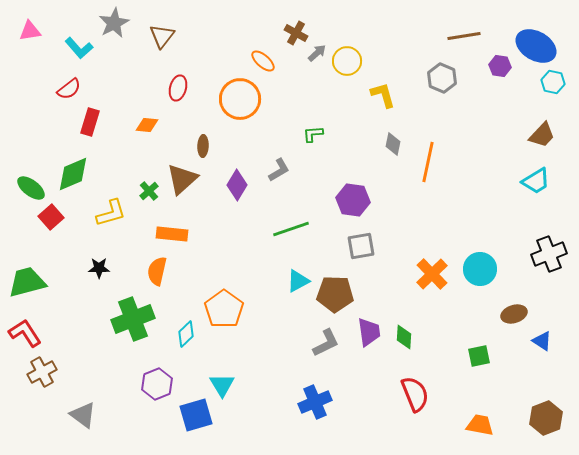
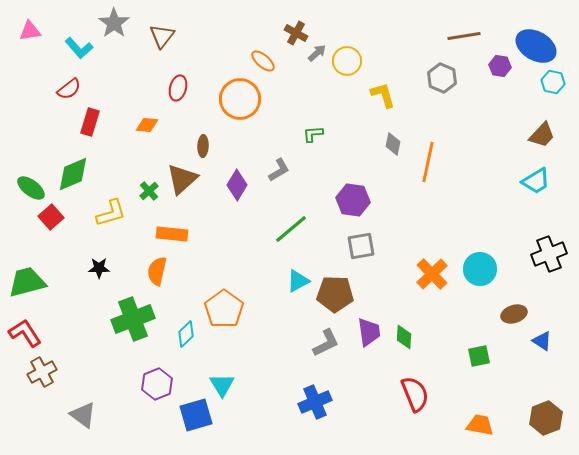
gray star at (114, 23): rotated 8 degrees counterclockwise
green line at (291, 229): rotated 21 degrees counterclockwise
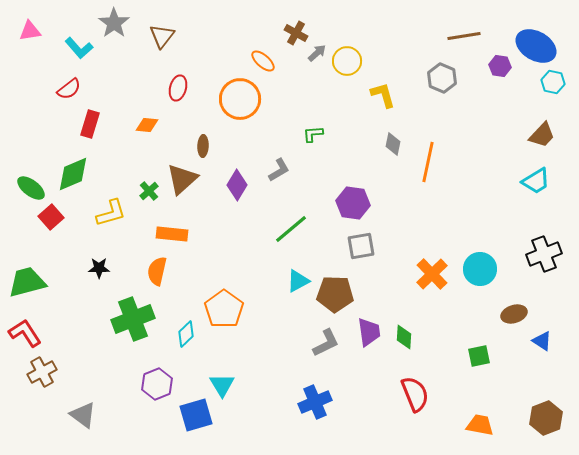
red rectangle at (90, 122): moved 2 px down
purple hexagon at (353, 200): moved 3 px down
black cross at (549, 254): moved 5 px left
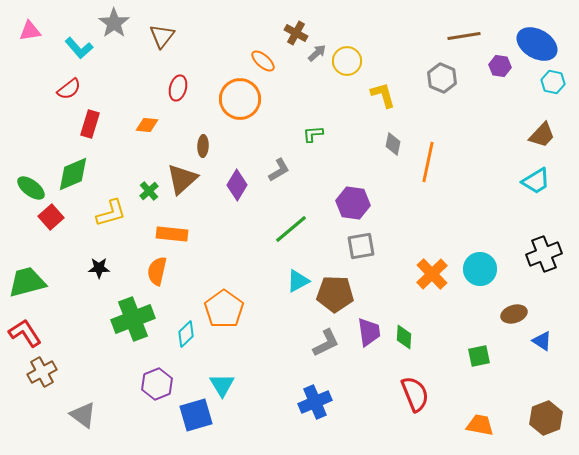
blue ellipse at (536, 46): moved 1 px right, 2 px up
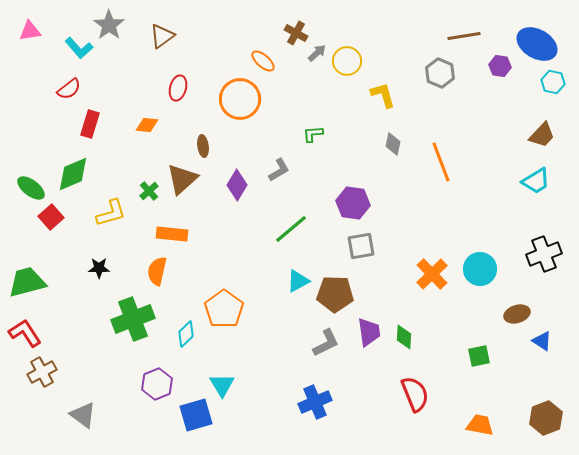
gray star at (114, 23): moved 5 px left, 2 px down
brown triangle at (162, 36): rotated 16 degrees clockwise
gray hexagon at (442, 78): moved 2 px left, 5 px up
brown ellipse at (203, 146): rotated 10 degrees counterclockwise
orange line at (428, 162): moved 13 px right; rotated 33 degrees counterclockwise
brown ellipse at (514, 314): moved 3 px right
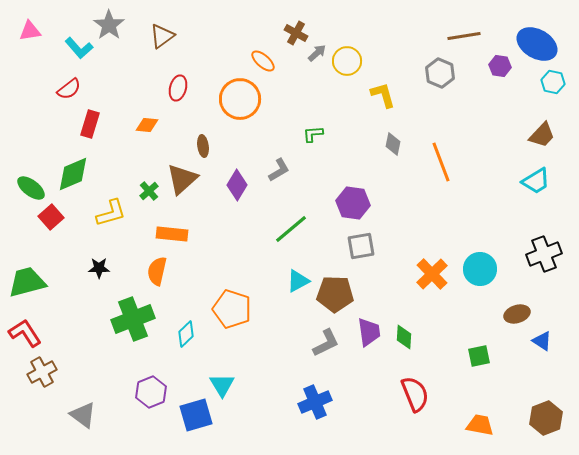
orange pentagon at (224, 309): moved 8 px right; rotated 18 degrees counterclockwise
purple hexagon at (157, 384): moved 6 px left, 8 px down
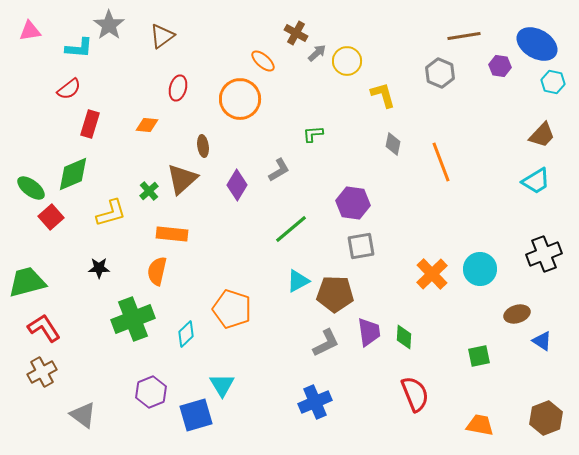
cyan L-shape at (79, 48): rotated 44 degrees counterclockwise
red L-shape at (25, 333): moved 19 px right, 5 px up
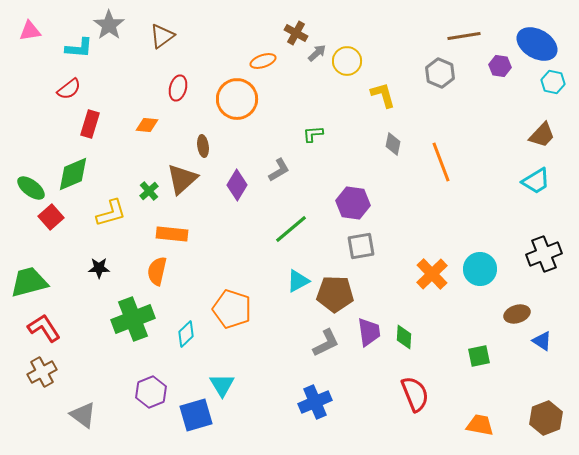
orange ellipse at (263, 61): rotated 60 degrees counterclockwise
orange circle at (240, 99): moved 3 px left
green trapezoid at (27, 282): moved 2 px right
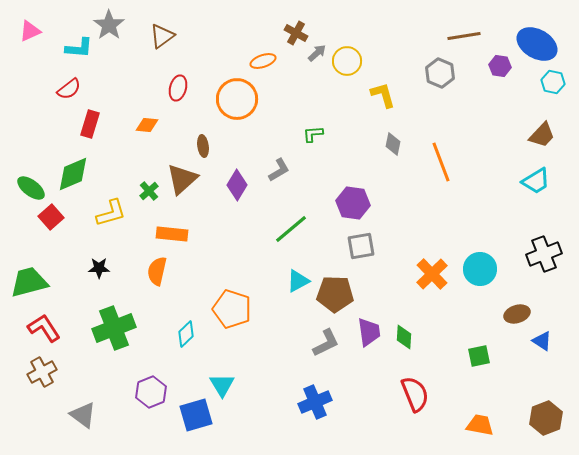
pink triangle at (30, 31): rotated 15 degrees counterclockwise
green cross at (133, 319): moved 19 px left, 9 px down
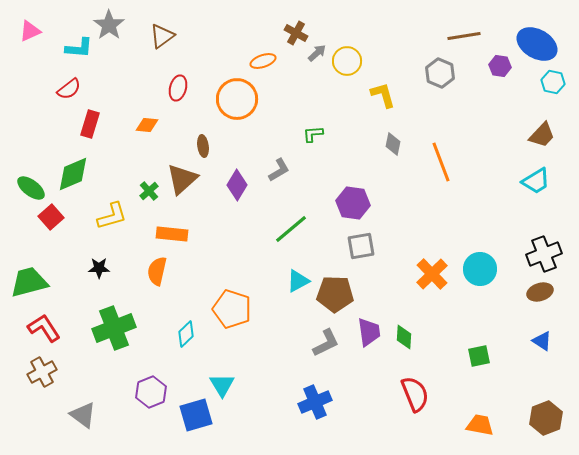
yellow L-shape at (111, 213): moved 1 px right, 3 px down
brown ellipse at (517, 314): moved 23 px right, 22 px up
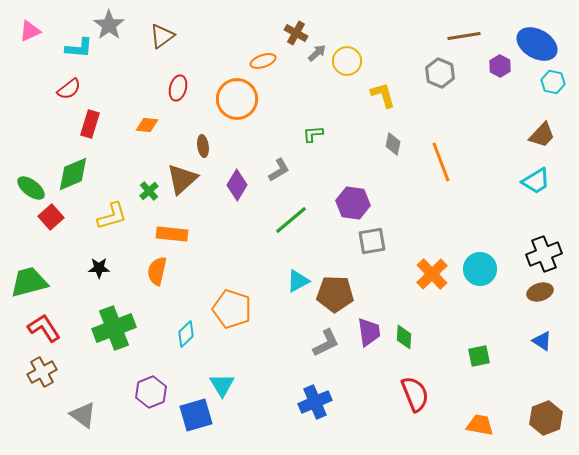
purple hexagon at (500, 66): rotated 20 degrees clockwise
green line at (291, 229): moved 9 px up
gray square at (361, 246): moved 11 px right, 5 px up
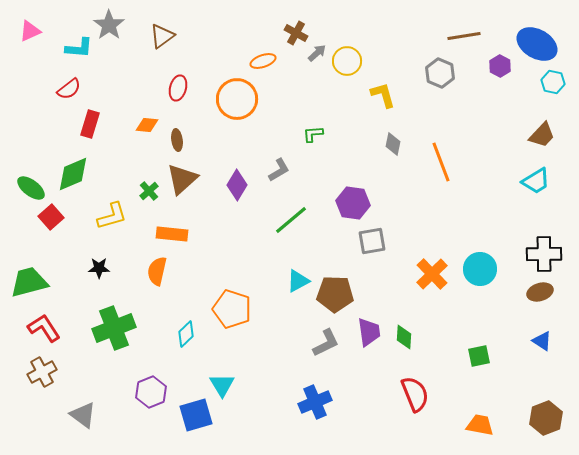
brown ellipse at (203, 146): moved 26 px left, 6 px up
black cross at (544, 254): rotated 20 degrees clockwise
